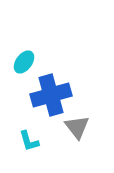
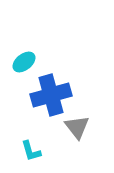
cyan ellipse: rotated 15 degrees clockwise
cyan L-shape: moved 2 px right, 10 px down
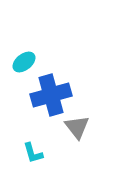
cyan L-shape: moved 2 px right, 2 px down
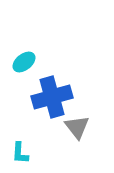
blue cross: moved 1 px right, 2 px down
cyan L-shape: moved 13 px left; rotated 20 degrees clockwise
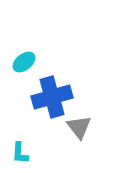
gray triangle: moved 2 px right
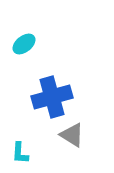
cyan ellipse: moved 18 px up
gray triangle: moved 7 px left, 8 px down; rotated 20 degrees counterclockwise
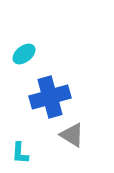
cyan ellipse: moved 10 px down
blue cross: moved 2 px left
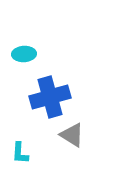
cyan ellipse: rotated 35 degrees clockwise
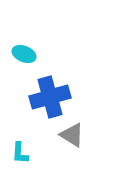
cyan ellipse: rotated 25 degrees clockwise
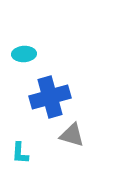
cyan ellipse: rotated 25 degrees counterclockwise
gray triangle: rotated 16 degrees counterclockwise
